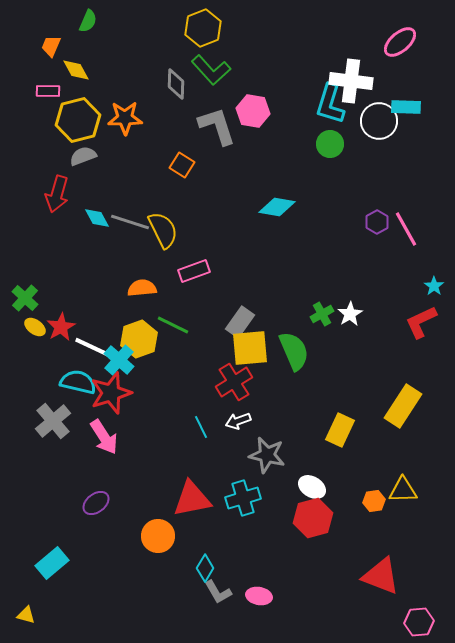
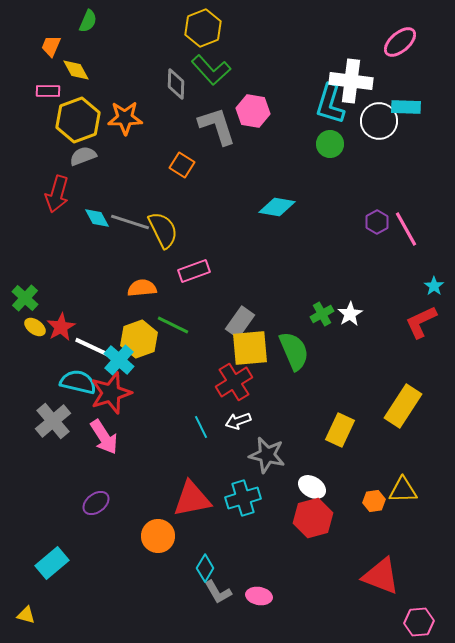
yellow hexagon at (78, 120): rotated 6 degrees counterclockwise
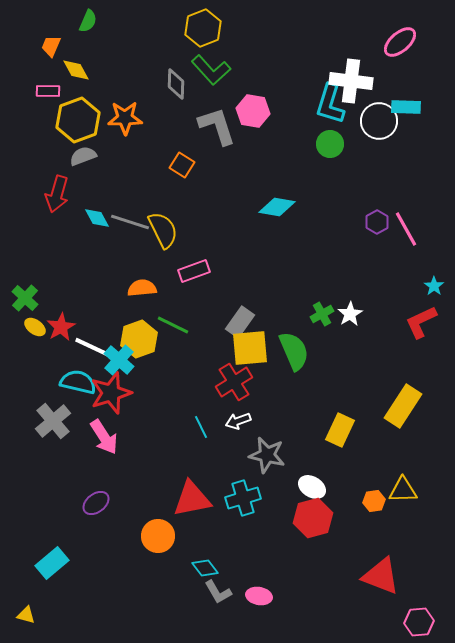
cyan diamond at (205, 568): rotated 68 degrees counterclockwise
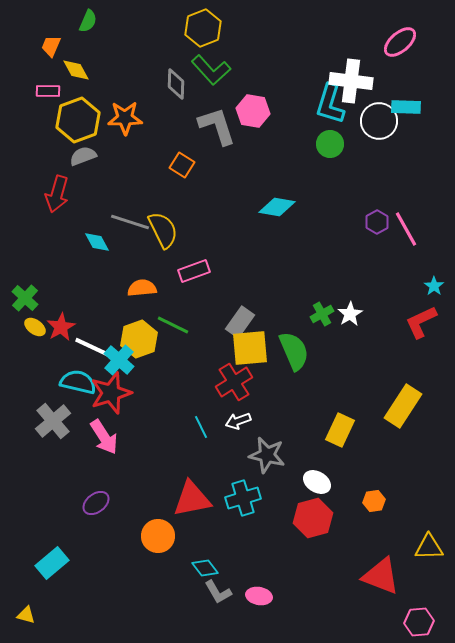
cyan diamond at (97, 218): moved 24 px down
white ellipse at (312, 487): moved 5 px right, 5 px up
yellow triangle at (403, 490): moved 26 px right, 57 px down
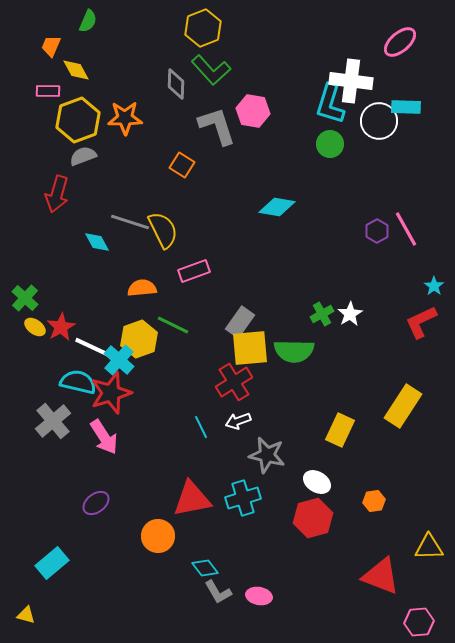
purple hexagon at (377, 222): moved 9 px down
green semicircle at (294, 351): rotated 114 degrees clockwise
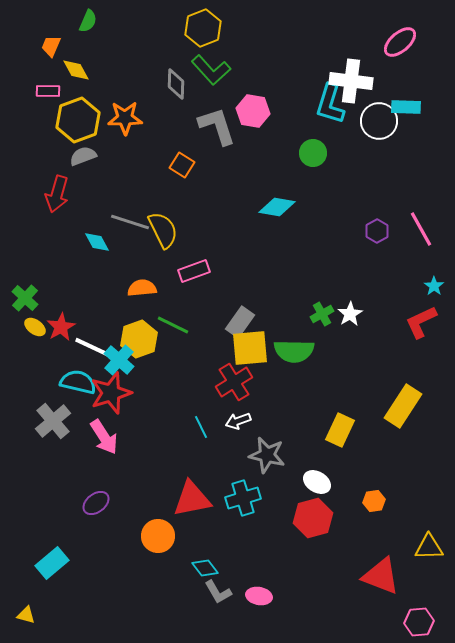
green circle at (330, 144): moved 17 px left, 9 px down
pink line at (406, 229): moved 15 px right
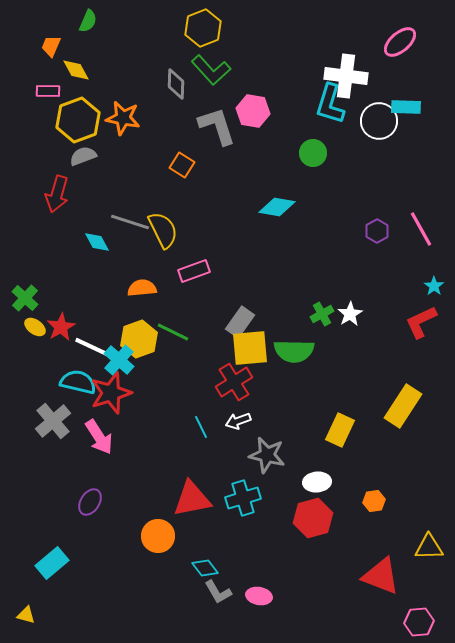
white cross at (351, 81): moved 5 px left, 5 px up
orange star at (125, 118): moved 2 px left; rotated 12 degrees clockwise
green line at (173, 325): moved 7 px down
pink arrow at (104, 437): moved 5 px left
white ellipse at (317, 482): rotated 36 degrees counterclockwise
purple ellipse at (96, 503): moved 6 px left, 1 px up; rotated 20 degrees counterclockwise
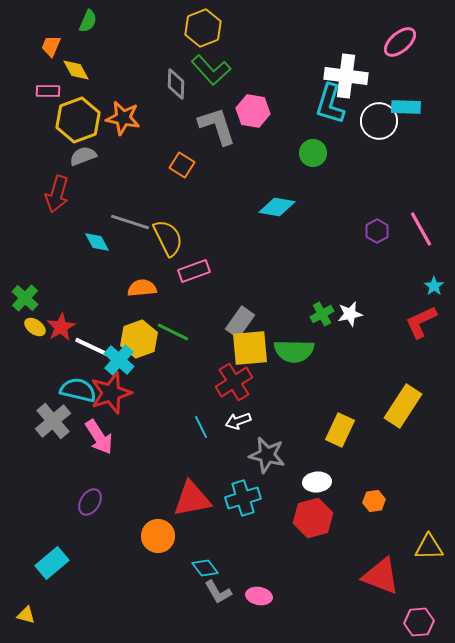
yellow semicircle at (163, 230): moved 5 px right, 8 px down
white star at (350, 314): rotated 20 degrees clockwise
cyan semicircle at (78, 382): moved 8 px down
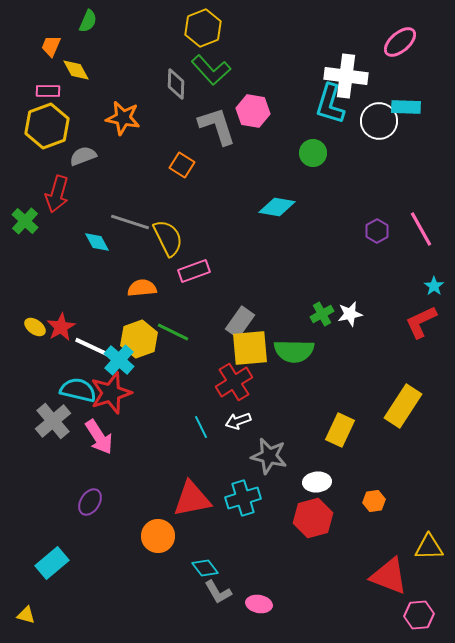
yellow hexagon at (78, 120): moved 31 px left, 6 px down
green cross at (25, 298): moved 77 px up
gray star at (267, 455): moved 2 px right, 1 px down
red triangle at (381, 576): moved 8 px right
pink ellipse at (259, 596): moved 8 px down
pink hexagon at (419, 622): moved 7 px up
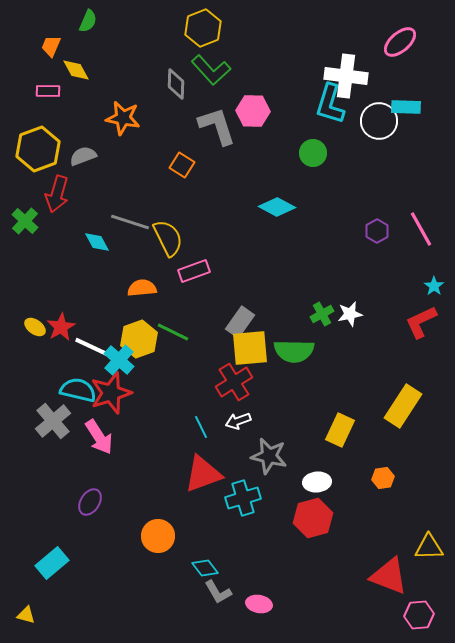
pink hexagon at (253, 111): rotated 8 degrees counterclockwise
yellow hexagon at (47, 126): moved 9 px left, 23 px down
cyan diamond at (277, 207): rotated 18 degrees clockwise
red triangle at (192, 499): moved 11 px right, 25 px up; rotated 9 degrees counterclockwise
orange hexagon at (374, 501): moved 9 px right, 23 px up
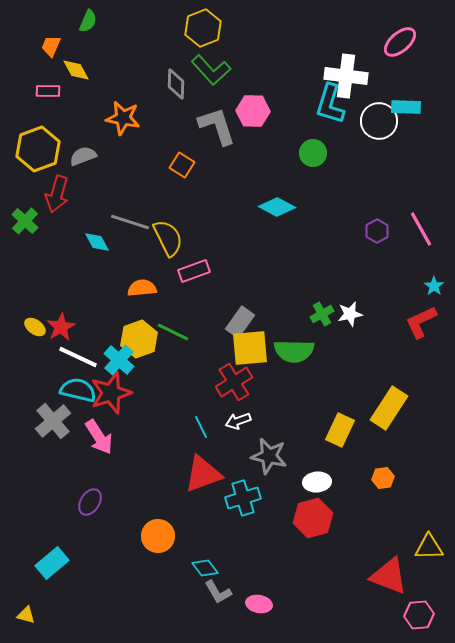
white line at (94, 348): moved 16 px left, 9 px down
yellow rectangle at (403, 406): moved 14 px left, 2 px down
